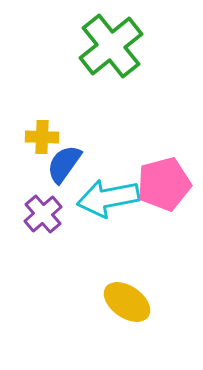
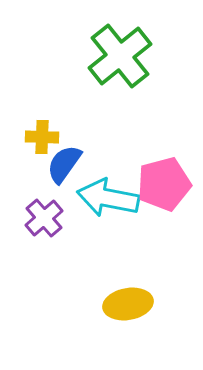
green cross: moved 9 px right, 10 px down
cyan arrow: rotated 22 degrees clockwise
purple cross: moved 1 px right, 4 px down
yellow ellipse: moved 1 px right, 2 px down; rotated 45 degrees counterclockwise
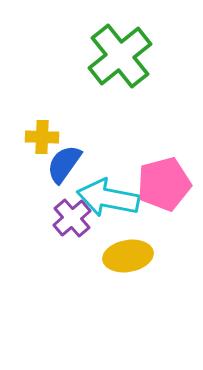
purple cross: moved 28 px right
yellow ellipse: moved 48 px up
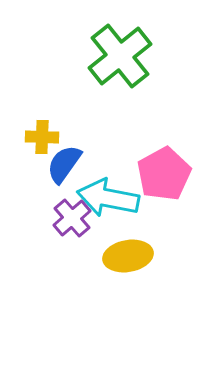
pink pentagon: moved 10 px up; rotated 14 degrees counterclockwise
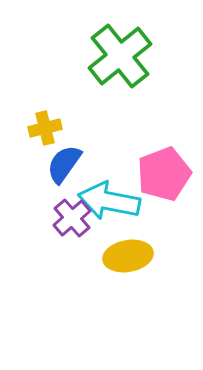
yellow cross: moved 3 px right, 9 px up; rotated 16 degrees counterclockwise
pink pentagon: rotated 8 degrees clockwise
cyan arrow: moved 1 px right, 3 px down
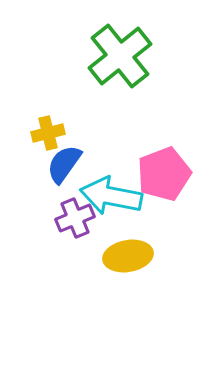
yellow cross: moved 3 px right, 5 px down
cyan arrow: moved 2 px right, 5 px up
purple cross: moved 3 px right; rotated 18 degrees clockwise
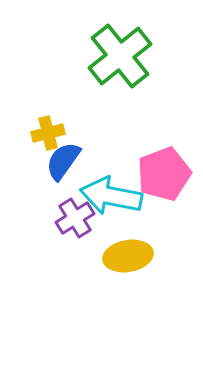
blue semicircle: moved 1 px left, 3 px up
purple cross: rotated 9 degrees counterclockwise
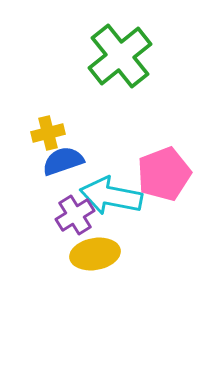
blue semicircle: rotated 36 degrees clockwise
purple cross: moved 3 px up
yellow ellipse: moved 33 px left, 2 px up
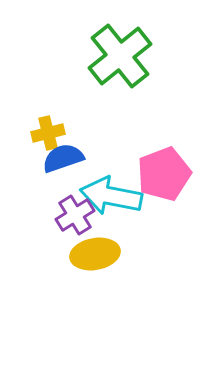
blue semicircle: moved 3 px up
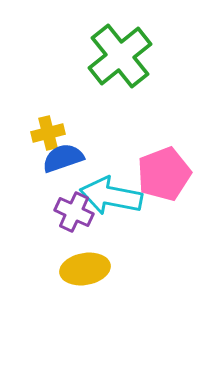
purple cross: moved 1 px left, 3 px up; rotated 33 degrees counterclockwise
yellow ellipse: moved 10 px left, 15 px down
